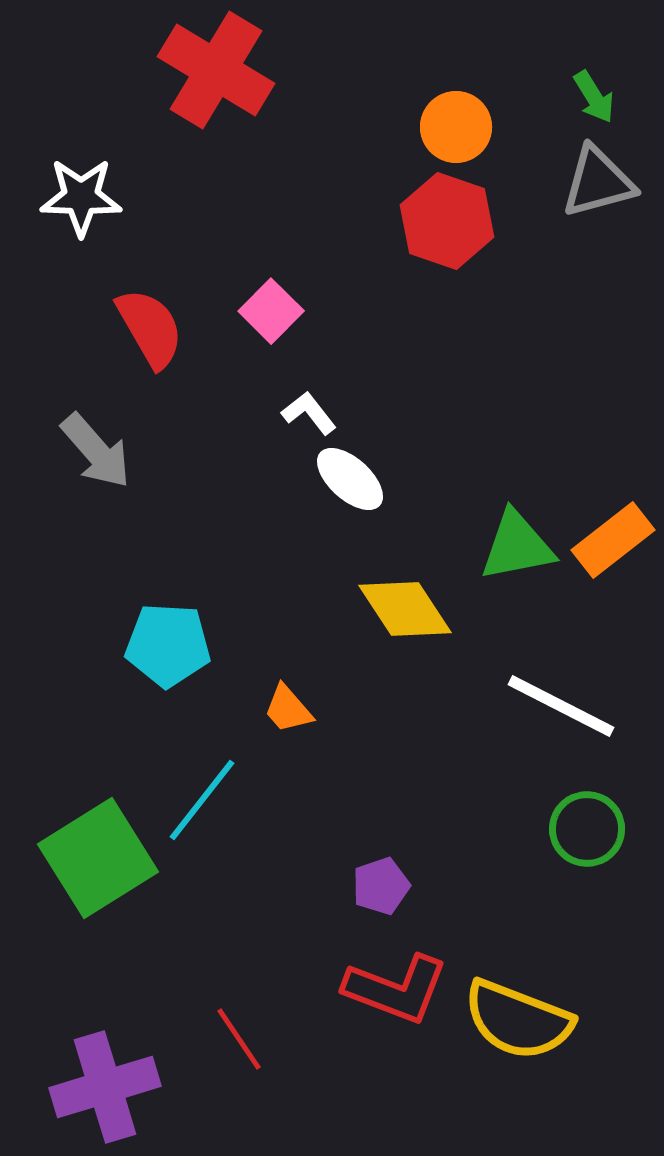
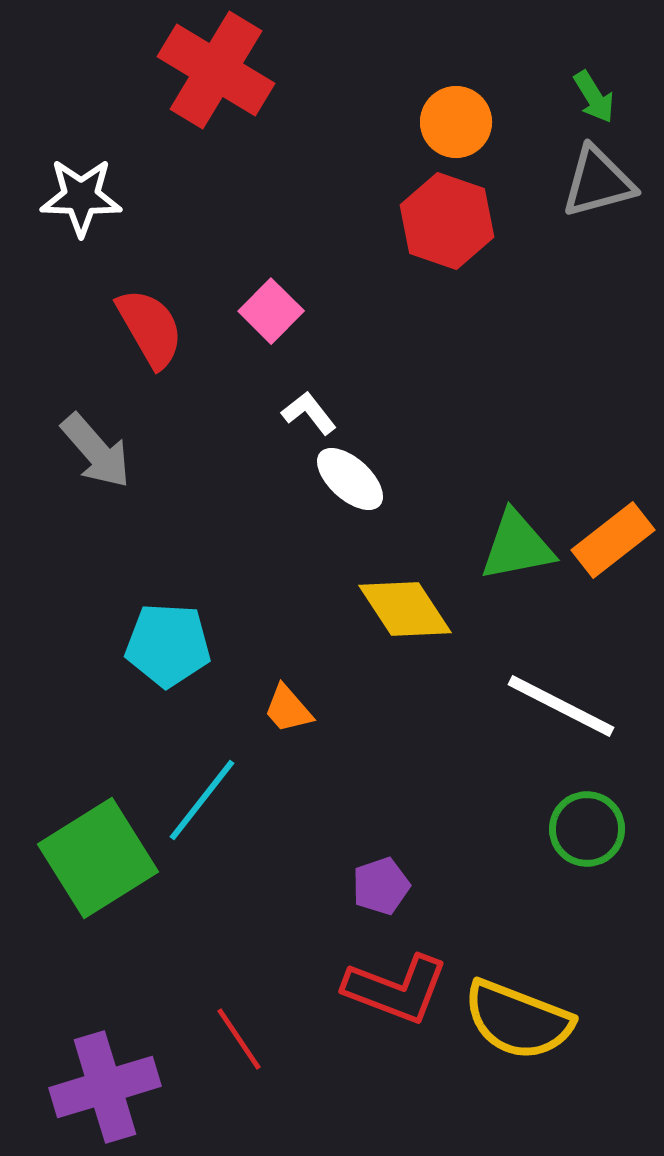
orange circle: moved 5 px up
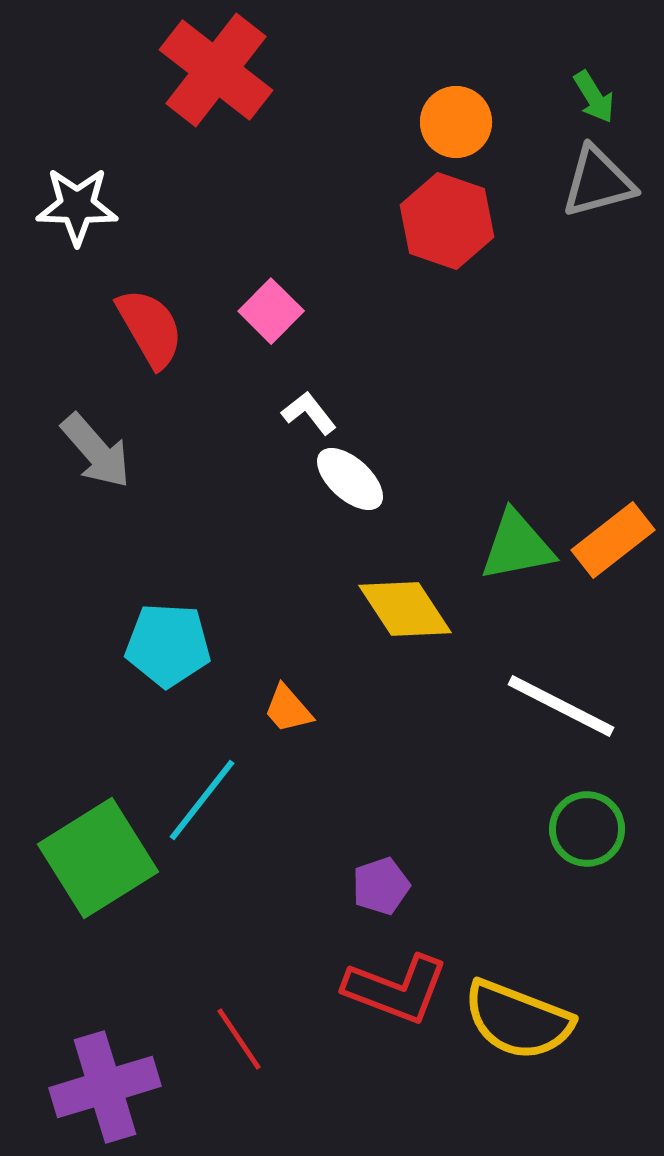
red cross: rotated 7 degrees clockwise
white star: moved 4 px left, 9 px down
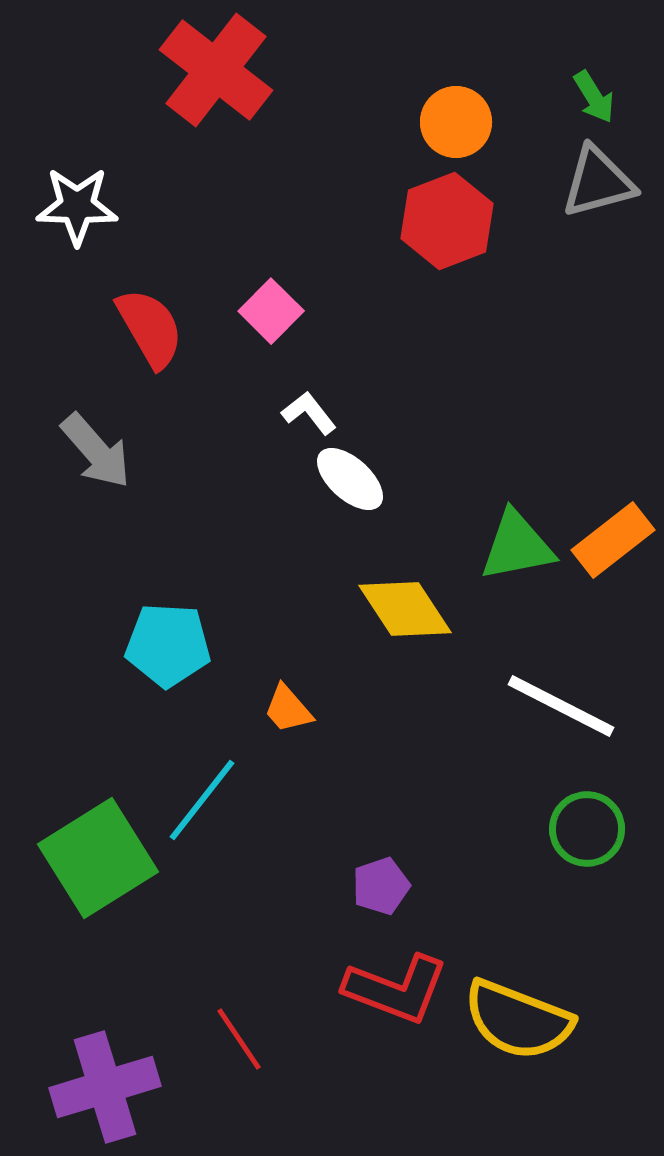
red hexagon: rotated 20 degrees clockwise
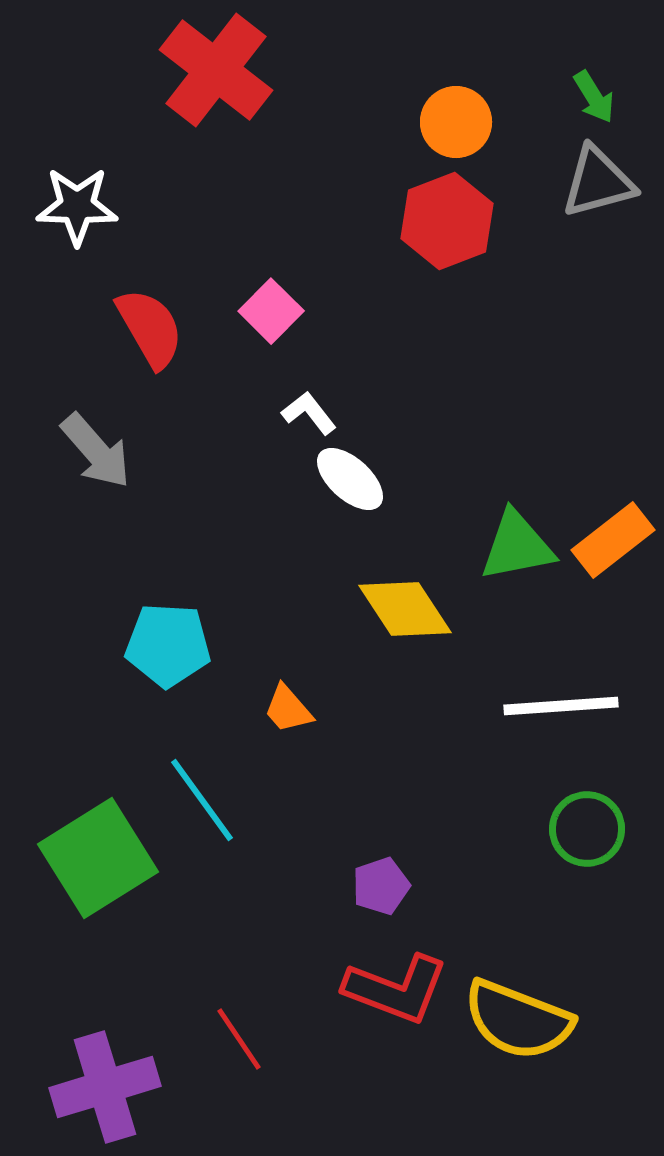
white line: rotated 31 degrees counterclockwise
cyan line: rotated 74 degrees counterclockwise
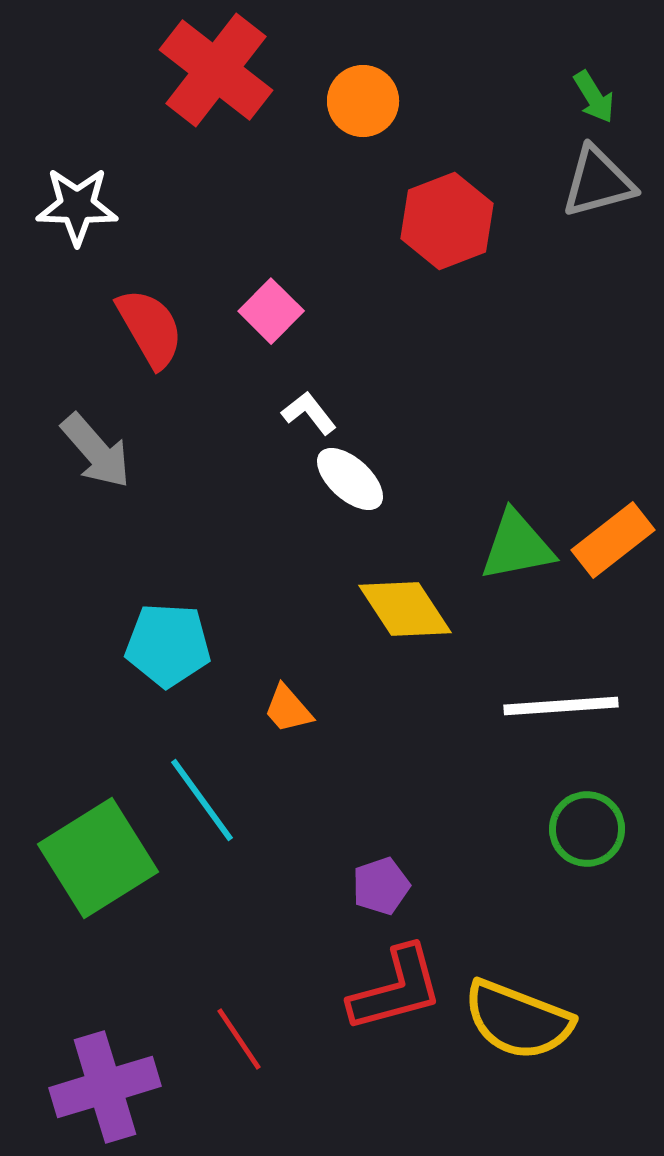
orange circle: moved 93 px left, 21 px up
red L-shape: rotated 36 degrees counterclockwise
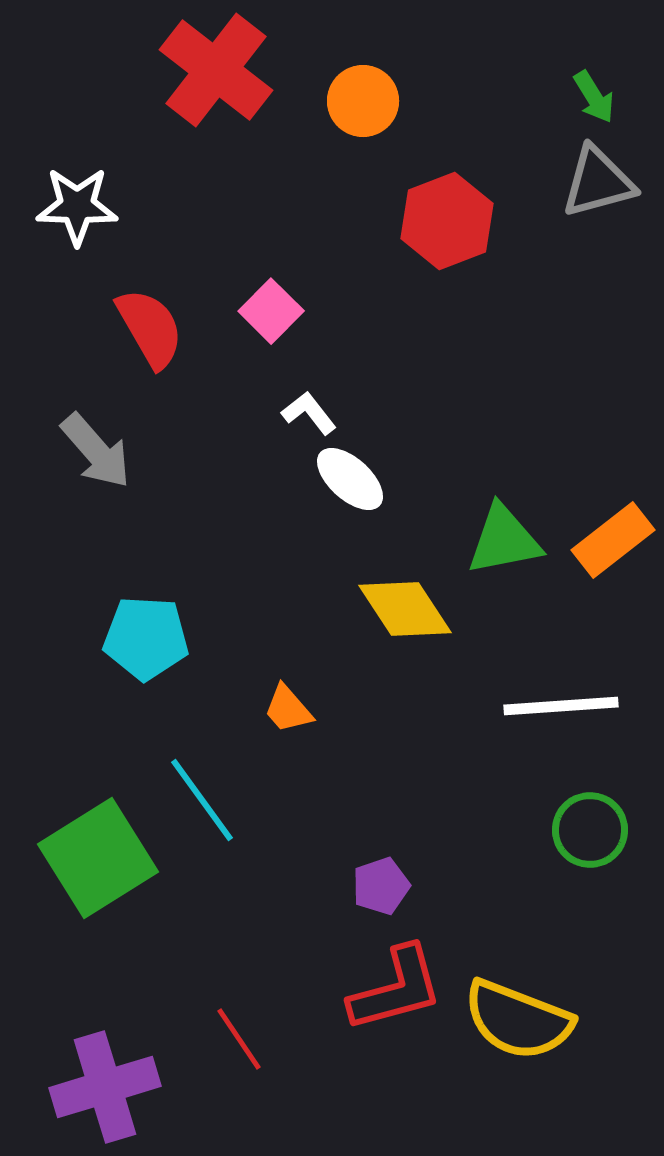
green triangle: moved 13 px left, 6 px up
cyan pentagon: moved 22 px left, 7 px up
green circle: moved 3 px right, 1 px down
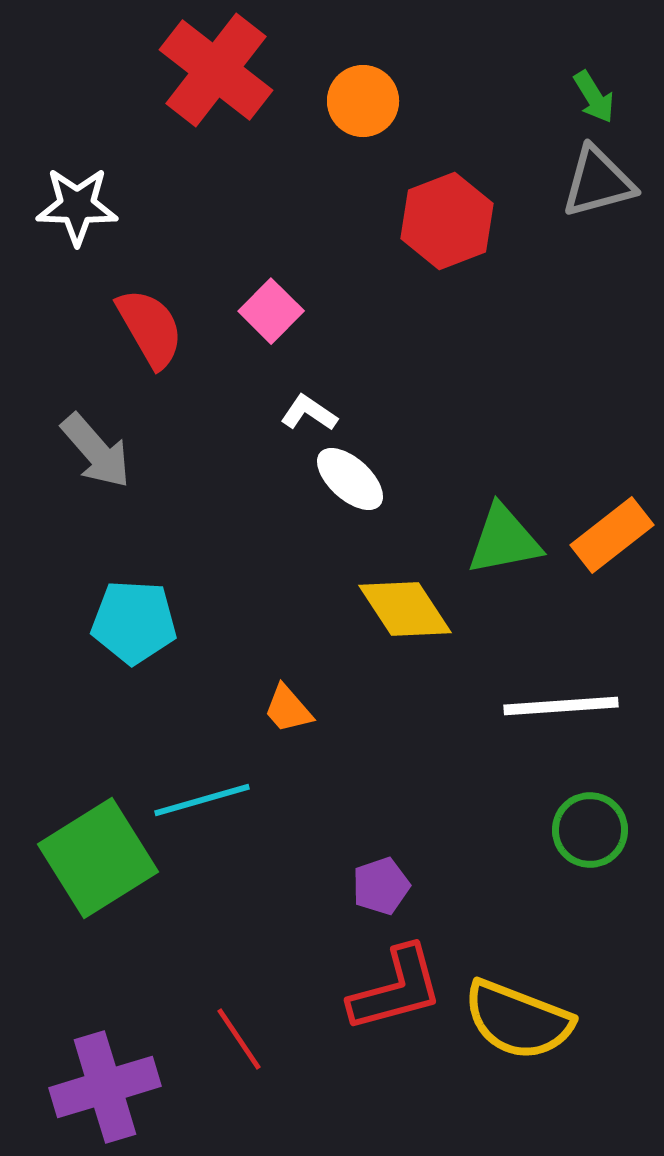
white L-shape: rotated 18 degrees counterclockwise
orange rectangle: moved 1 px left, 5 px up
cyan pentagon: moved 12 px left, 16 px up
cyan line: rotated 70 degrees counterclockwise
